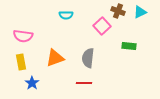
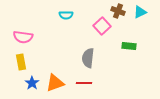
pink semicircle: moved 1 px down
orange triangle: moved 25 px down
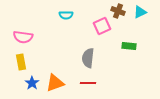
pink square: rotated 18 degrees clockwise
red line: moved 4 px right
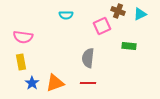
cyan triangle: moved 2 px down
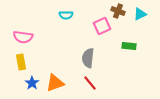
red line: moved 2 px right; rotated 49 degrees clockwise
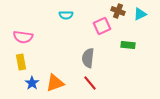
green rectangle: moved 1 px left, 1 px up
